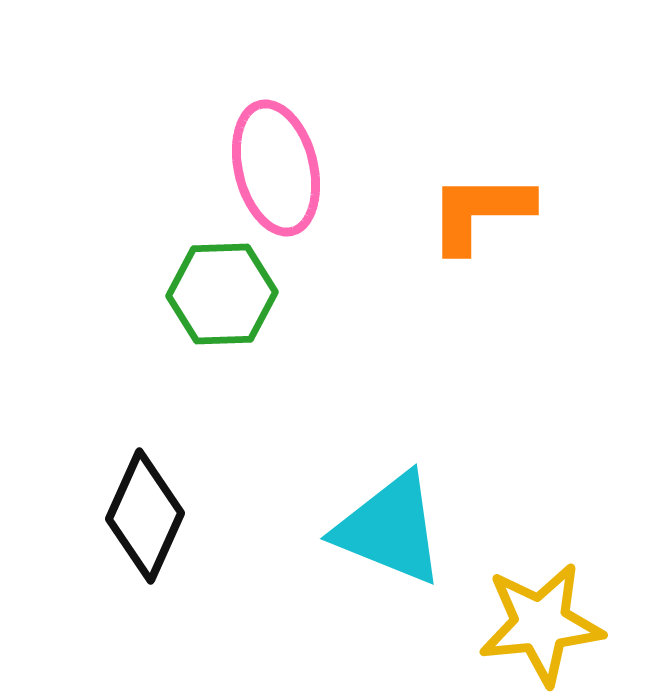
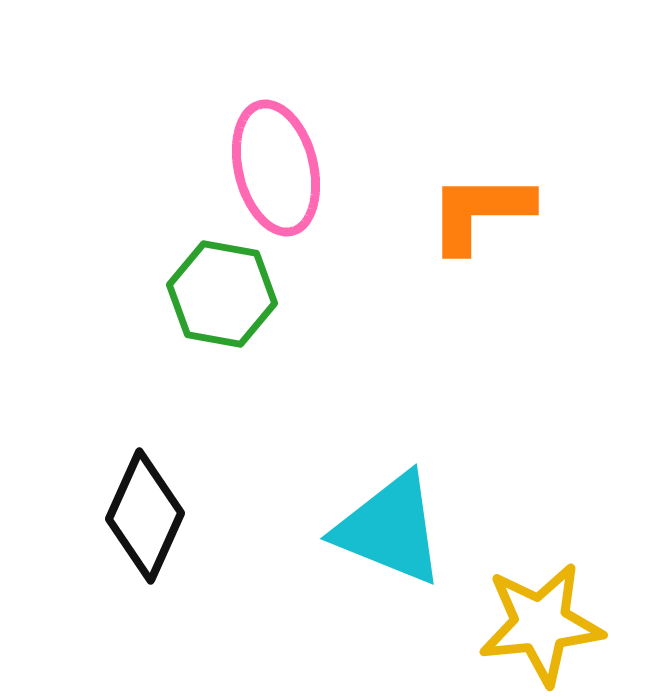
green hexagon: rotated 12 degrees clockwise
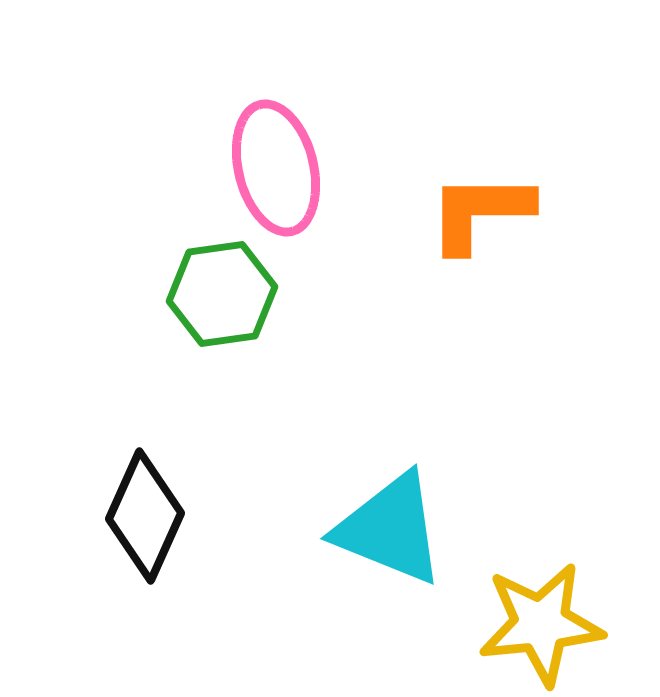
green hexagon: rotated 18 degrees counterclockwise
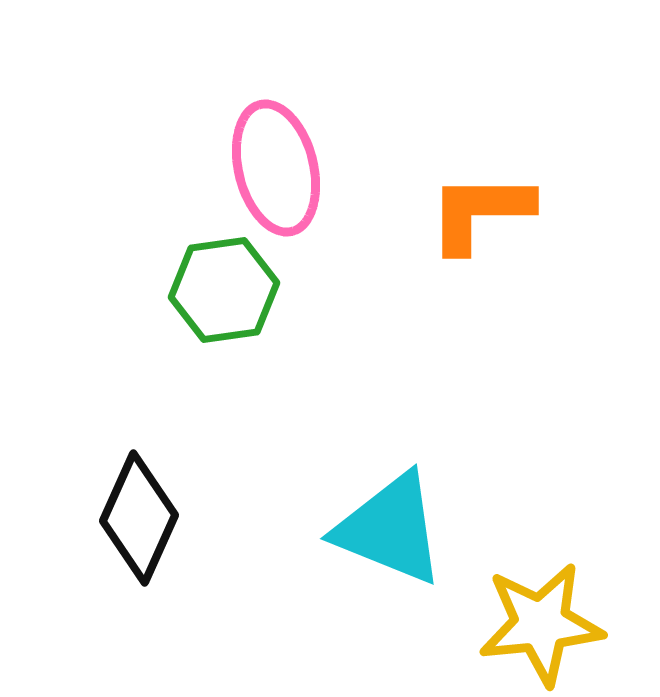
green hexagon: moved 2 px right, 4 px up
black diamond: moved 6 px left, 2 px down
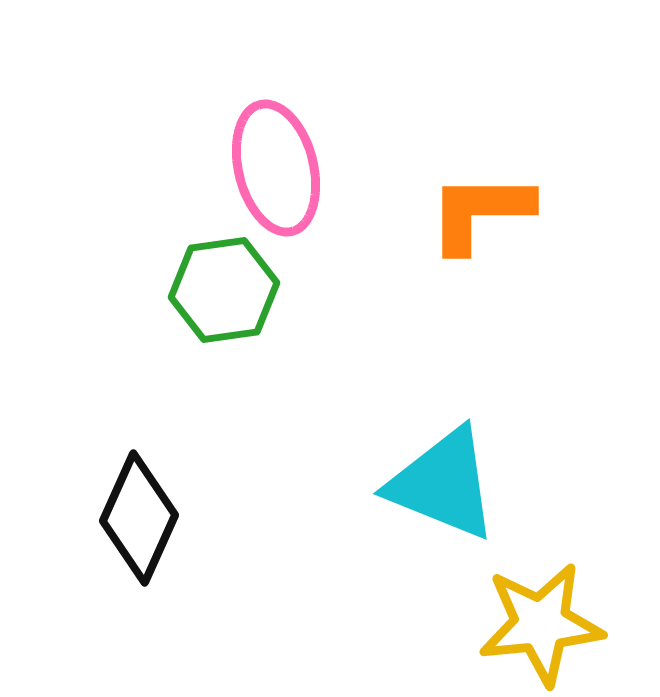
cyan triangle: moved 53 px right, 45 px up
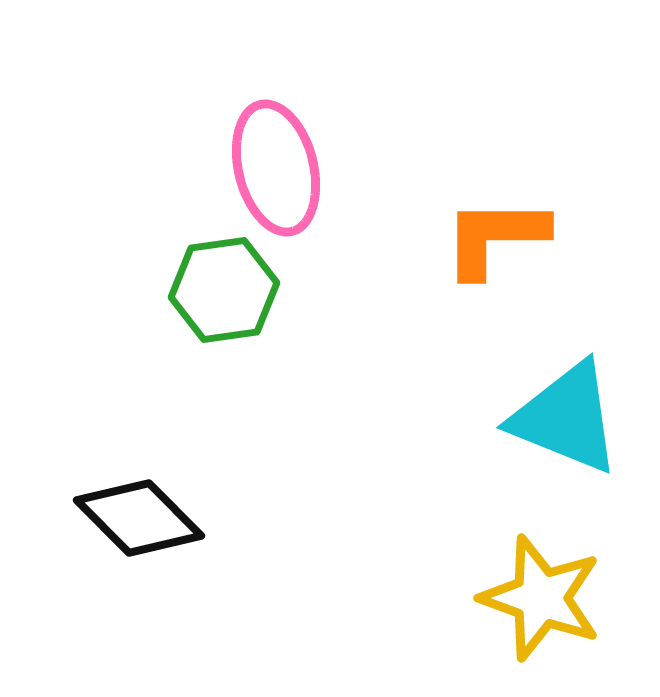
orange L-shape: moved 15 px right, 25 px down
cyan triangle: moved 123 px right, 66 px up
black diamond: rotated 69 degrees counterclockwise
yellow star: moved 26 px up; rotated 26 degrees clockwise
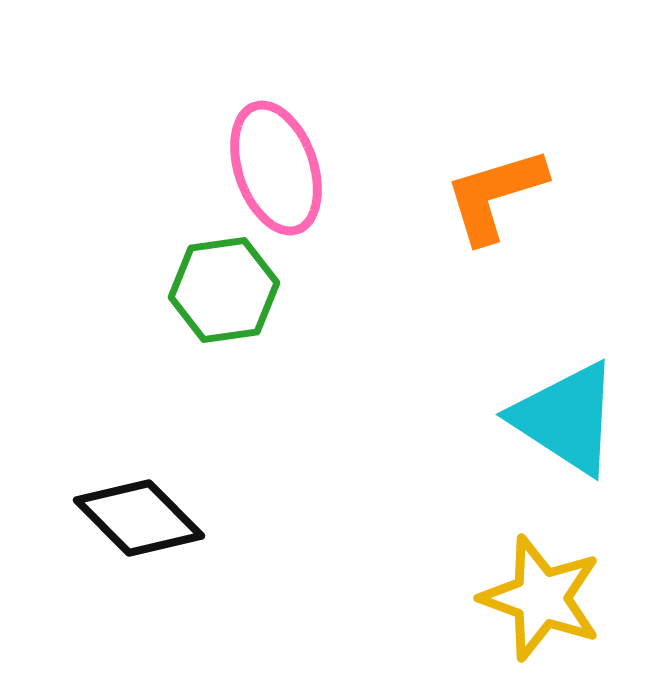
pink ellipse: rotated 5 degrees counterclockwise
orange L-shape: moved 42 px up; rotated 17 degrees counterclockwise
cyan triangle: rotated 11 degrees clockwise
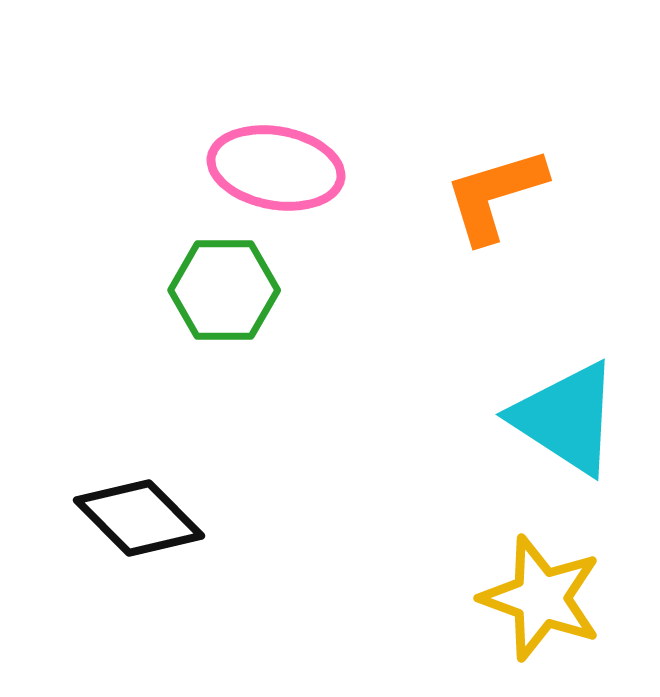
pink ellipse: rotated 61 degrees counterclockwise
green hexagon: rotated 8 degrees clockwise
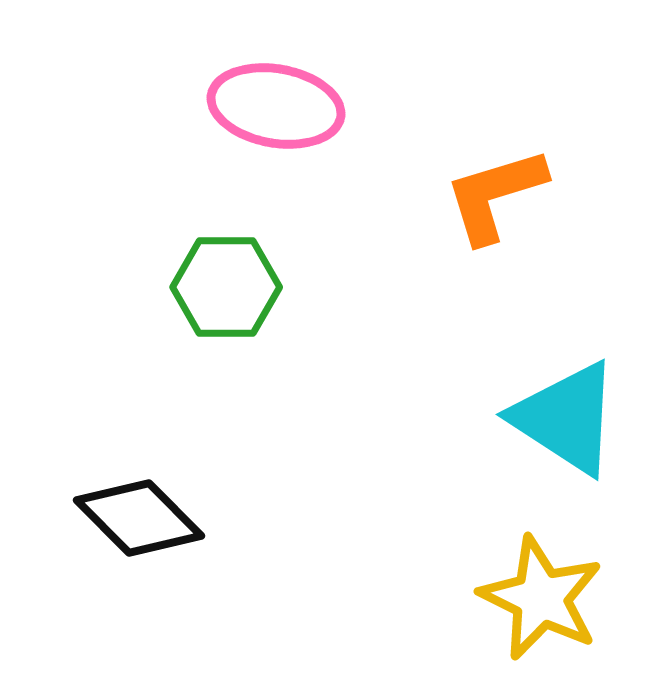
pink ellipse: moved 62 px up
green hexagon: moved 2 px right, 3 px up
yellow star: rotated 6 degrees clockwise
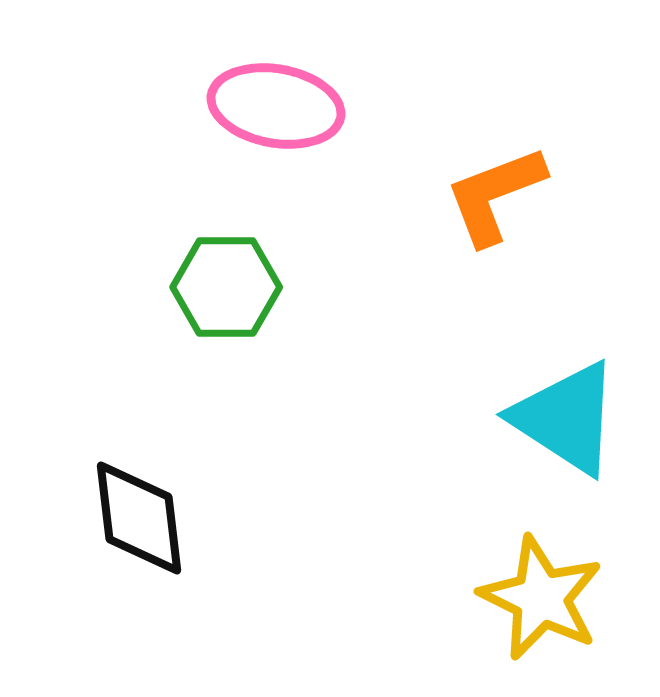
orange L-shape: rotated 4 degrees counterclockwise
black diamond: rotated 38 degrees clockwise
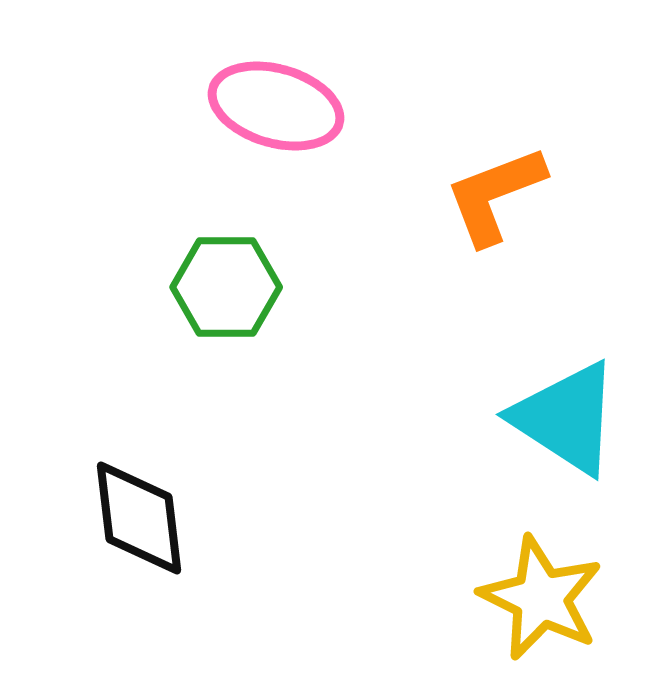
pink ellipse: rotated 6 degrees clockwise
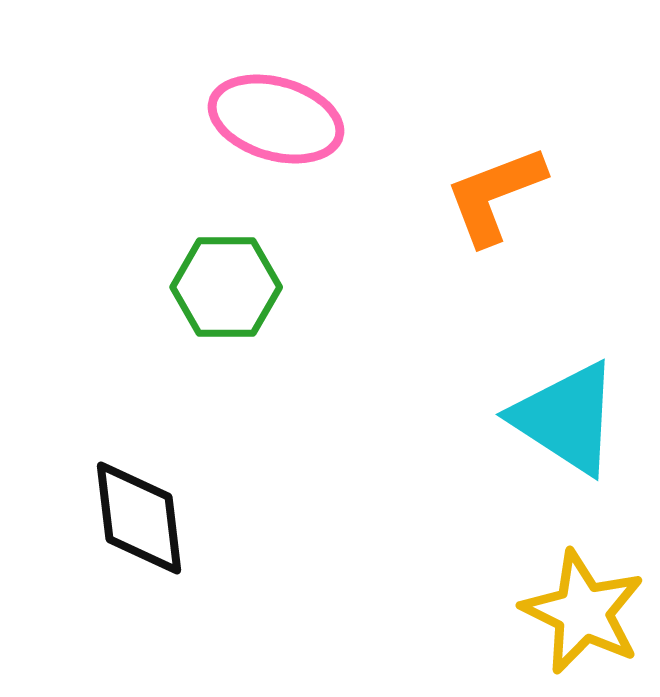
pink ellipse: moved 13 px down
yellow star: moved 42 px right, 14 px down
